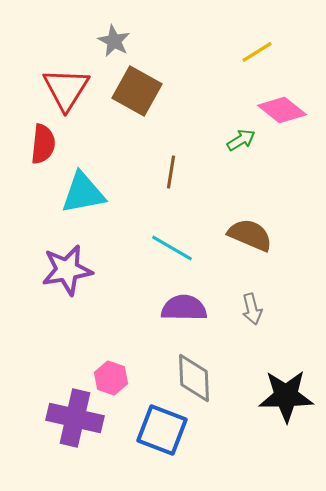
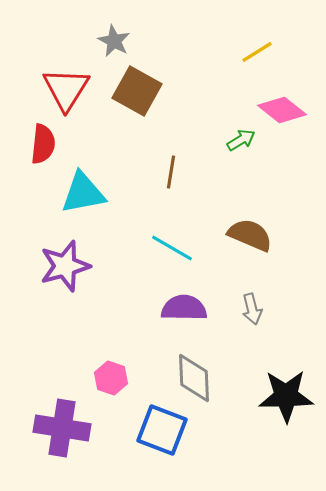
purple star: moved 2 px left, 4 px up; rotated 6 degrees counterclockwise
purple cross: moved 13 px left, 10 px down; rotated 4 degrees counterclockwise
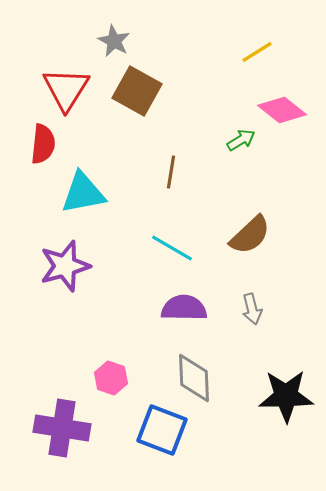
brown semicircle: rotated 114 degrees clockwise
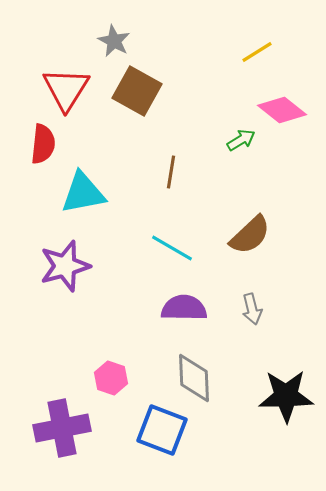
purple cross: rotated 20 degrees counterclockwise
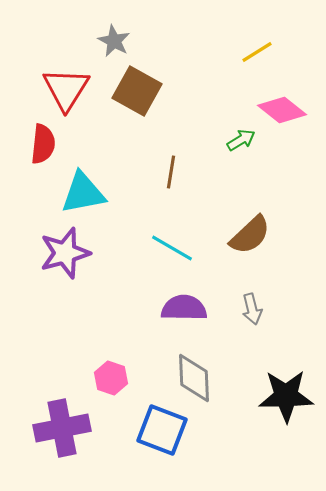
purple star: moved 13 px up
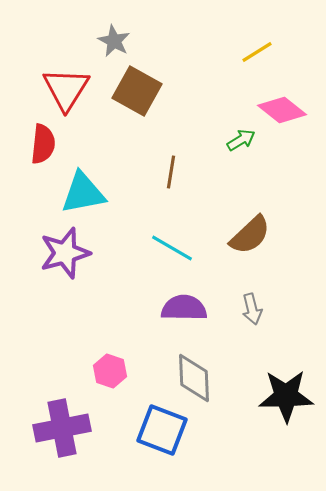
pink hexagon: moved 1 px left, 7 px up
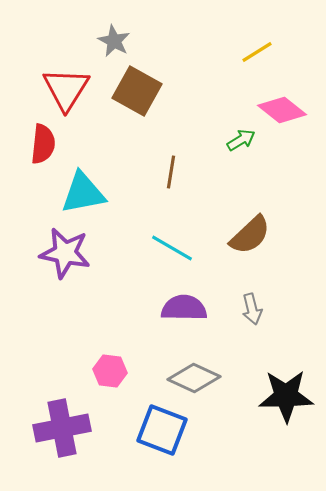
purple star: rotated 27 degrees clockwise
pink hexagon: rotated 12 degrees counterclockwise
gray diamond: rotated 63 degrees counterclockwise
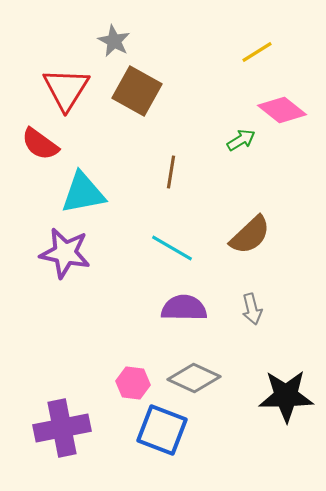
red semicircle: moved 3 px left; rotated 120 degrees clockwise
pink hexagon: moved 23 px right, 12 px down
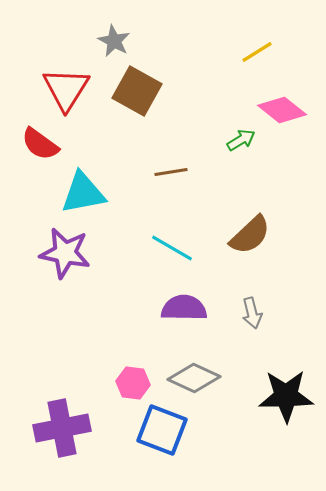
brown line: rotated 72 degrees clockwise
gray arrow: moved 4 px down
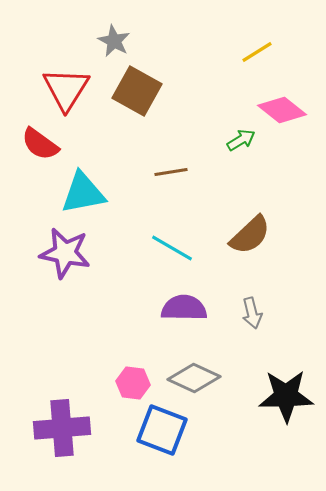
purple cross: rotated 6 degrees clockwise
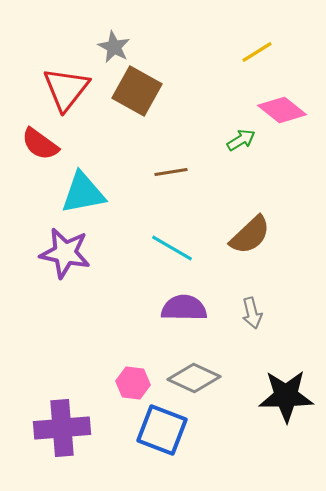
gray star: moved 6 px down
red triangle: rotated 6 degrees clockwise
